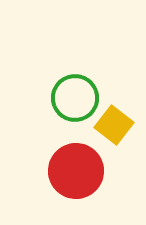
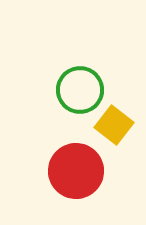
green circle: moved 5 px right, 8 px up
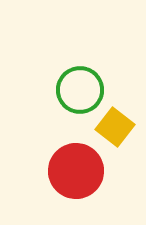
yellow square: moved 1 px right, 2 px down
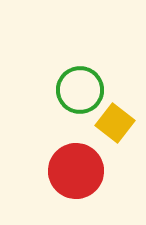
yellow square: moved 4 px up
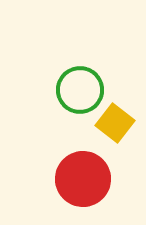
red circle: moved 7 px right, 8 px down
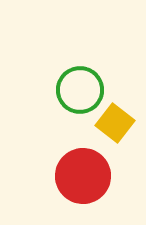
red circle: moved 3 px up
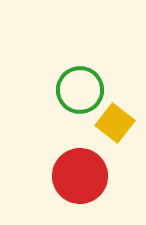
red circle: moved 3 px left
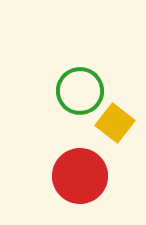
green circle: moved 1 px down
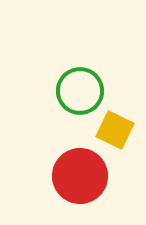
yellow square: moved 7 px down; rotated 12 degrees counterclockwise
